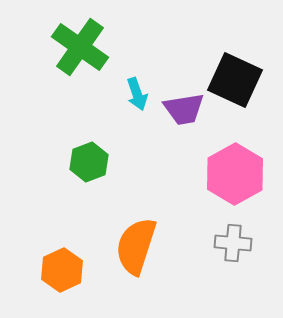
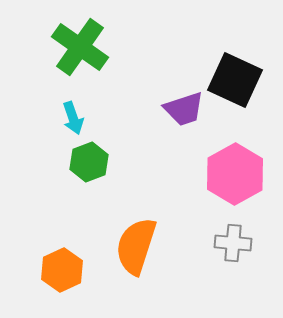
cyan arrow: moved 64 px left, 24 px down
purple trapezoid: rotated 9 degrees counterclockwise
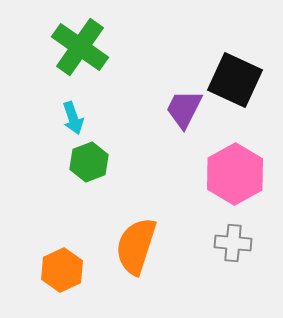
purple trapezoid: rotated 135 degrees clockwise
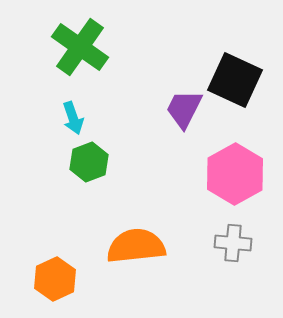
orange semicircle: rotated 66 degrees clockwise
orange hexagon: moved 7 px left, 9 px down
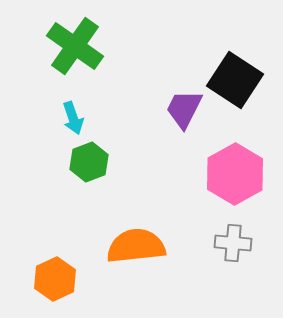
green cross: moved 5 px left, 1 px up
black square: rotated 8 degrees clockwise
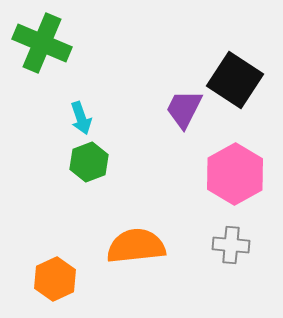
green cross: moved 33 px left, 3 px up; rotated 12 degrees counterclockwise
cyan arrow: moved 8 px right
gray cross: moved 2 px left, 2 px down
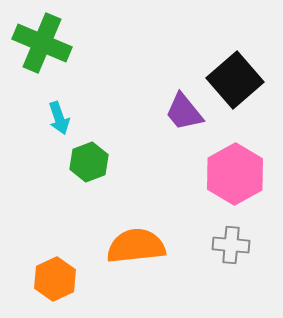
black square: rotated 16 degrees clockwise
purple trapezoid: moved 3 px down; rotated 66 degrees counterclockwise
cyan arrow: moved 22 px left
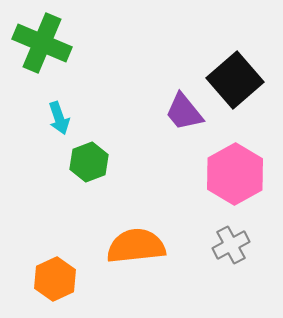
gray cross: rotated 33 degrees counterclockwise
